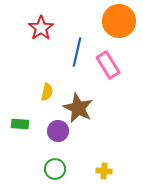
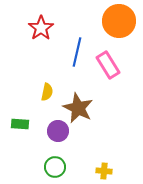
green circle: moved 2 px up
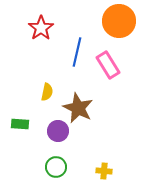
green circle: moved 1 px right
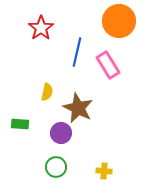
purple circle: moved 3 px right, 2 px down
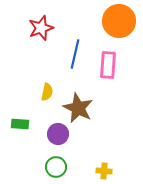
red star: rotated 15 degrees clockwise
blue line: moved 2 px left, 2 px down
pink rectangle: rotated 36 degrees clockwise
purple circle: moved 3 px left, 1 px down
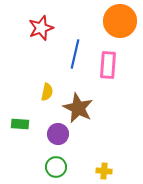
orange circle: moved 1 px right
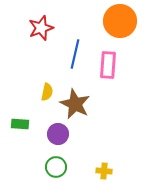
brown star: moved 3 px left, 4 px up
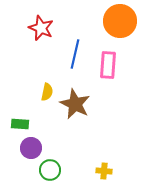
red star: rotated 30 degrees counterclockwise
purple circle: moved 27 px left, 14 px down
green circle: moved 6 px left, 3 px down
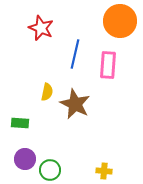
green rectangle: moved 1 px up
purple circle: moved 6 px left, 11 px down
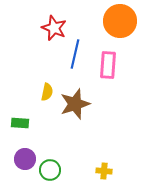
red star: moved 13 px right
brown star: rotated 28 degrees clockwise
